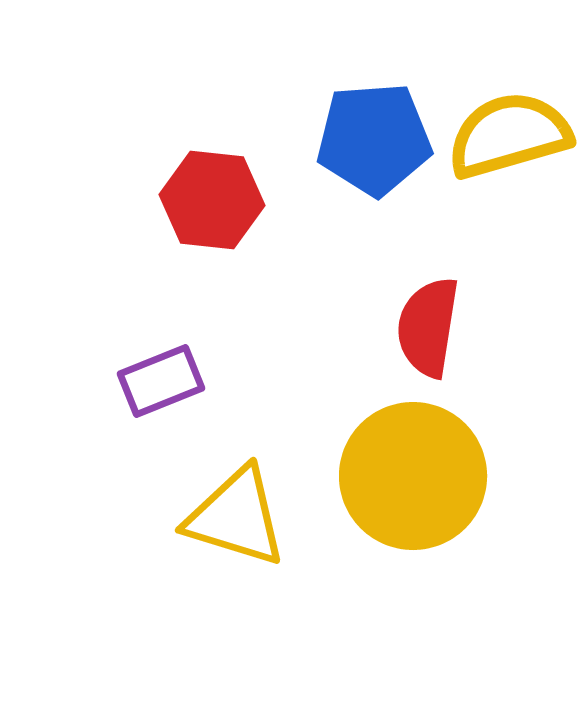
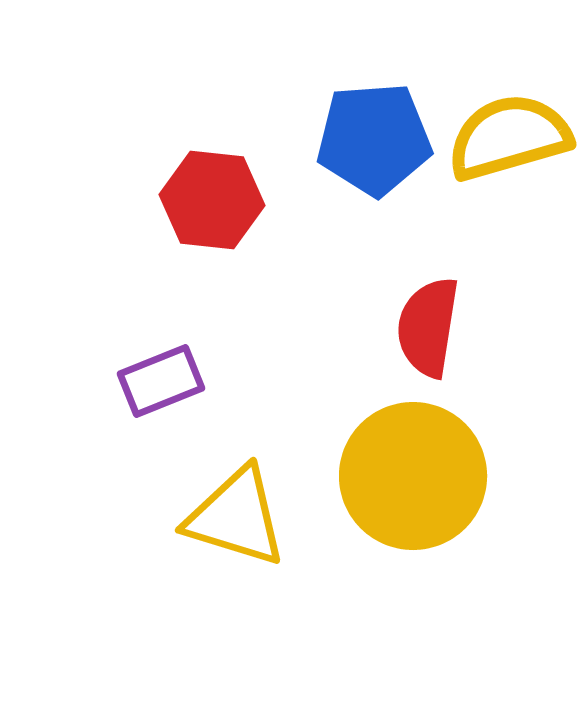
yellow semicircle: moved 2 px down
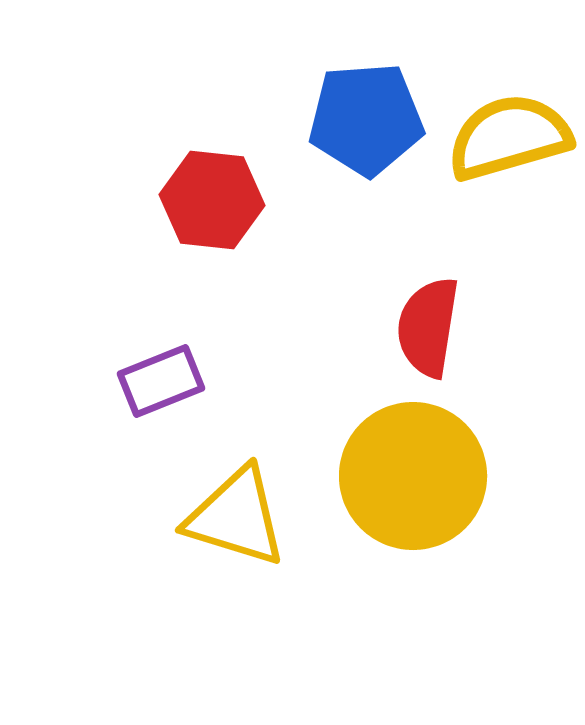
blue pentagon: moved 8 px left, 20 px up
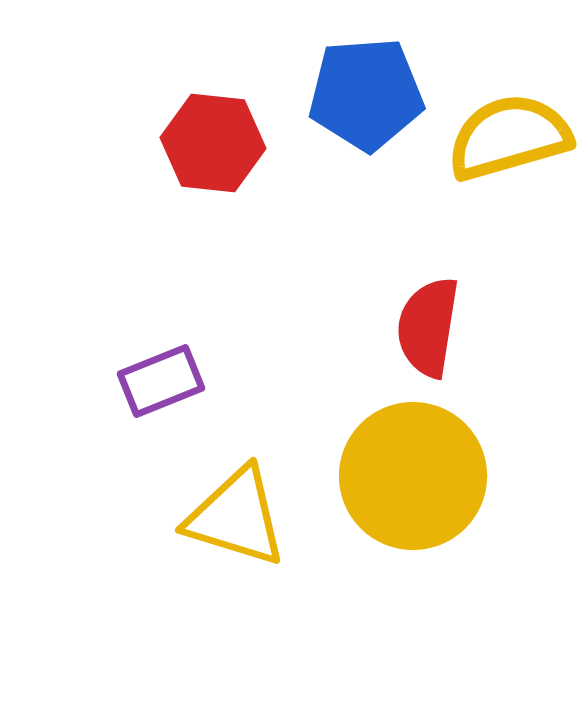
blue pentagon: moved 25 px up
red hexagon: moved 1 px right, 57 px up
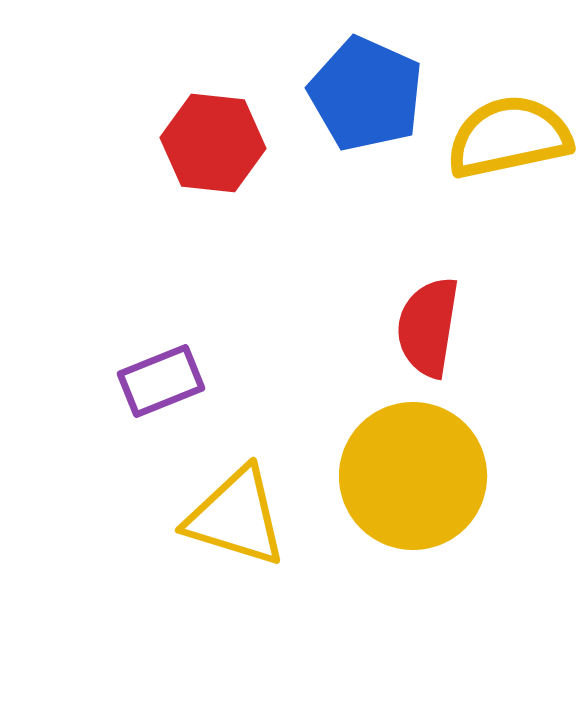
blue pentagon: rotated 28 degrees clockwise
yellow semicircle: rotated 4 degrees clockwise
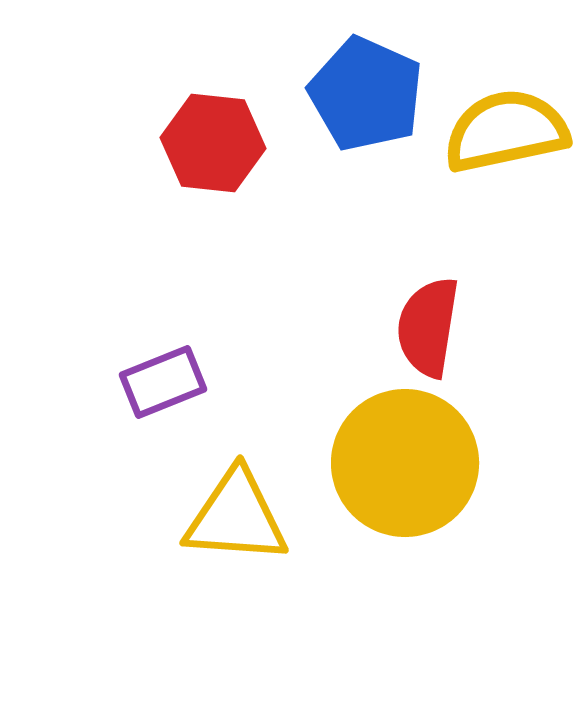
yellow semicircle: moved 3 px left, 6 px up
purple rectangle: moved 2 px right, 1 px down
yellow circle: moved 8 px left, 13 px up
yellow triangle: rotated 13 degrees counterclockwise
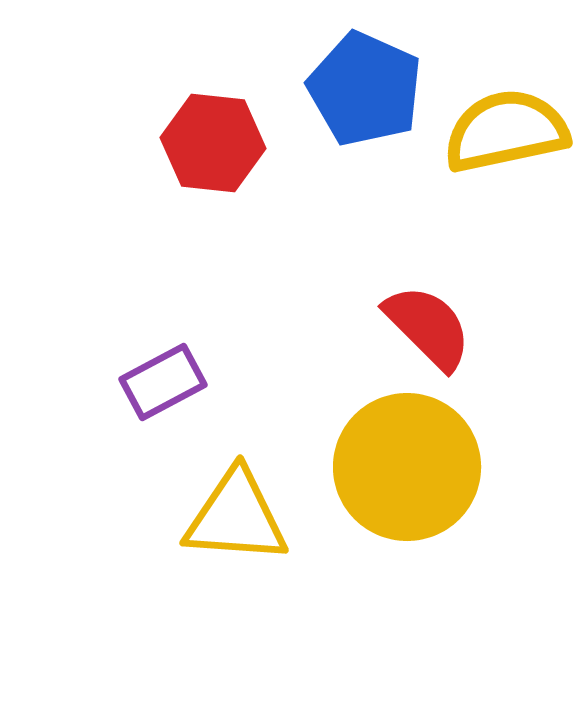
blue pentagon: moved 1 px left, 5 px up
red semicircle: rotated 126 degrees clockwise
purple rectangle: rotated 6 degrees counterclockwise
yellow circle: moved 2 px right, 4 px down
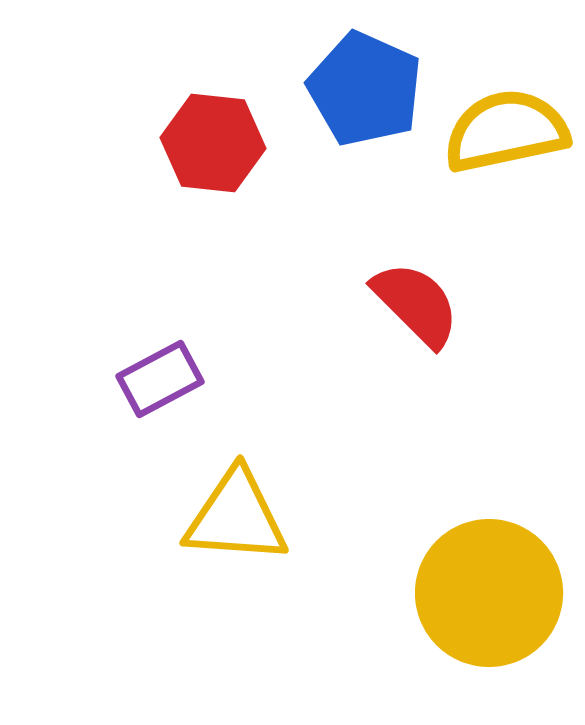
red semicircle: moved 12 px left, 23 px up
purple rectangle: moved 3 px left, 3 px up
yellow circle: moved 82 px right, 126 px down
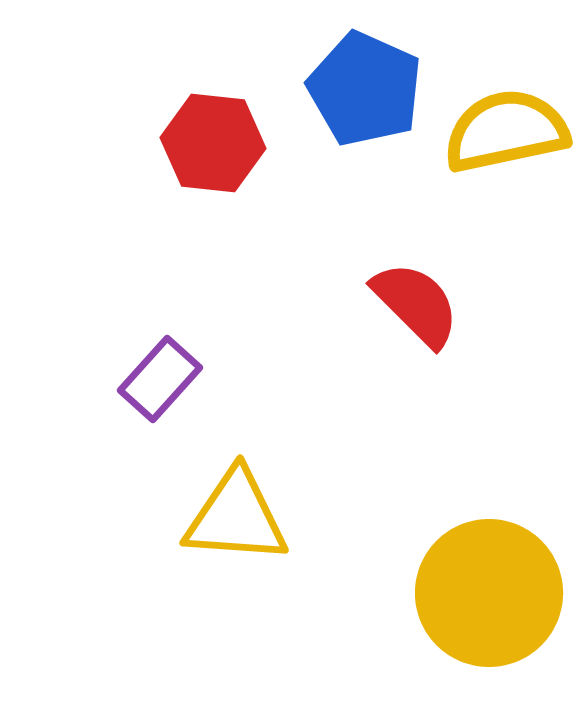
purple rectangle: rotated 20 degrees counterclockwise
